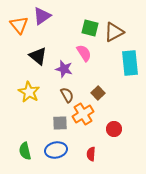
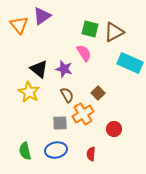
green square: moved 1 px down
black triangle: moved 1 px right, 13 px down
cyan rectangle: rotated 60 degrees counterclockwise
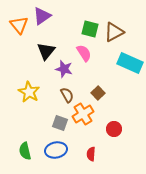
black triangle: moved 7 px right, 18 px up; rotated 30 degrees clockwise
gray square: rotated 21 degrees clockwise
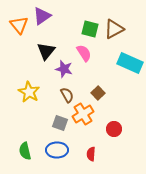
brown triangle: moved 3 px up
blue ellipse: moved 1 px right; rotated 10 degrees clockwise
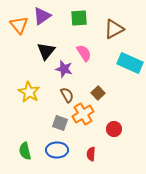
green square: moved 11 px left, 11 px up; rotated 18 degrees counterclockwise
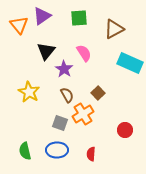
purple star: rotated 18 degrees clockwise
red circle: moved 11 px right, 1 px down
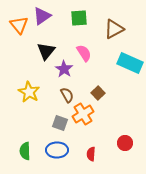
red circle: moved 13 px down
green semicircle: rotated 12 degrees clockwise
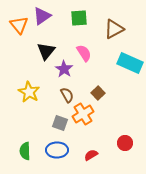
red semicircle: moved 1 px down; rotated 56 degrees clockwise
